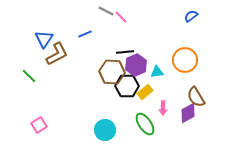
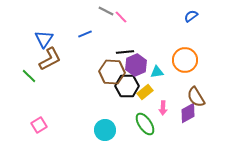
brown L-shape: moved 7 px left, 5 px down
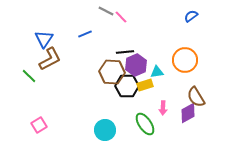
yellow rectangle: moved 7 px up; rotated 21 degrees clockwise
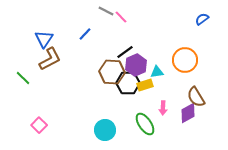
blue semicircle: moved 11 px right, 3 px down
blue line: rotated 24 degrees counterclockwise
black line: rotated 30 degrees counterclockwise
green line: moved 6 px left, 2 px down
black hexagon: moved 1 px right, 3 px up
pink square: rotated 14 degrees counterclockwise
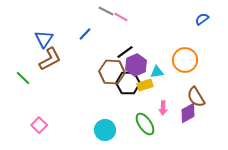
pink line: rotated 16 degrees counterclockwise
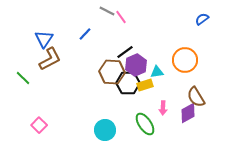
gray line: moved 1 px right
pink line: rotated 24 degrees clockwise
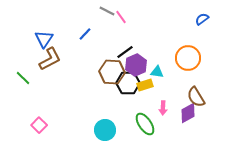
orange circle: moved 3 px right, 2 px up
cyan triangle: rotated 16 degrees clockwise
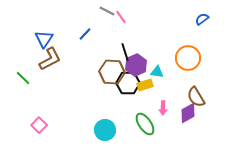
black line: rotated 72 degrees counterclockwise
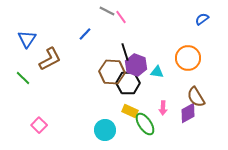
blue triangle: moved 17 px left
purple hexagon: rotated 15 degrees counterclockwise
yellow rectangle: moved 15 px left, 26 px down; rotated 42 degrees clockwise
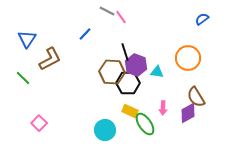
pink square: moved 2 px up
